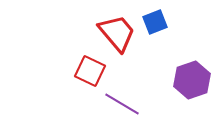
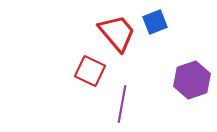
purple line: rotated 69 degrees clockwise
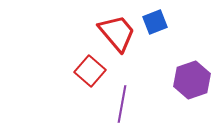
red square: rotated 16 degrees clockwise
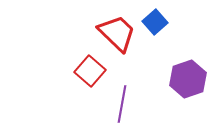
blue square: rotated 20 degrees counterclockwise
red trapezoid: rotated 6 degrees counterclockwise
purple hexagon: moved 4 px left, 1 px up
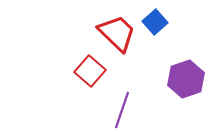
purple hexagon: moved 2 px left
purple line: moved 6 px down; rotated 9 degrees clockwise
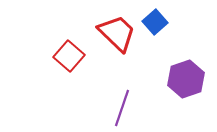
red square: moved 21 px left, 15 px up
purple line: moved 2 px up
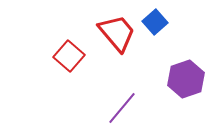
red trapezoid: rotated 6 degrees clockwise
purple line: rotated 21 degrees clockwise
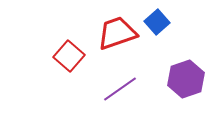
blue square: moved 2 px right
red trapezoid: rotated 69 degrees counterclockwise
purple line: moved 2 px left, 19 px up; rotated 15 degrees clockwise
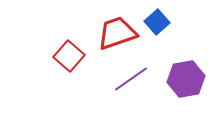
purple hexagon: rotated 9 degrees clockwise
purple line: moved 11 px right, 10 px up
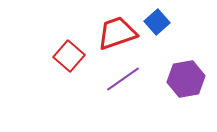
purple line: moved 8 px left
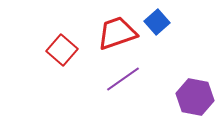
red square: moved 7 px left, 6 px up
purple hexagon: moved 9 px right, 18 px down; rotated 21 degrees clockwise
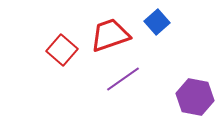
red trapezoid: moved 7 px left, 2 px down
